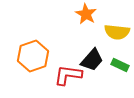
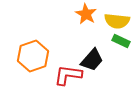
yellow semicircle: moved 11 px up
green rectangle: moved 1 px right, 24 px up
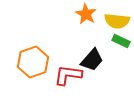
orange hexagon: moved 6 px down
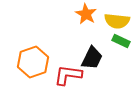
black trapezoid: moved 2 px up; rotated 15 degrees counterclockwise
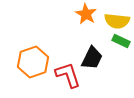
red L-shape: rotated 64 degrees clockwise
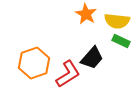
black trapezoid: rotated 15 degrees clockwise
orange hexagon: moved 1 px right, 1 px down
red L-shape: moved 1 px up; rotated 76 degrees clockwise
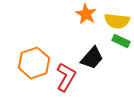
red L-shape: moved 2 px left, 3 px down; rotated 28 degrees counterclockwise
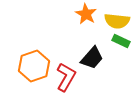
orange hexagon: moved 3 px down
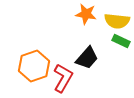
orange star: rotated 20 degrees counterclockwise
black trapezoid: moved 5 px left
red L-shape: moved 3 px left, 1 px down
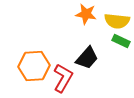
orange hexagon: rotated 16 degrees clockwise
